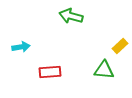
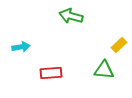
yellow rectangle: moved 1 px left, 1 px up
red rectangle: moved 1 px right, 1 px down
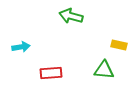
yellow rectangle: rotated 56 degrees clockwise
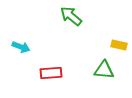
green arrow: rotated 25 degrees clockwise
cyan arrow: rotated 30 degrees clockwise
